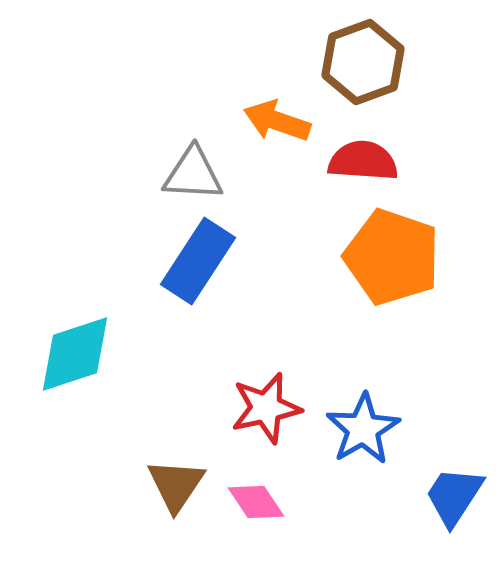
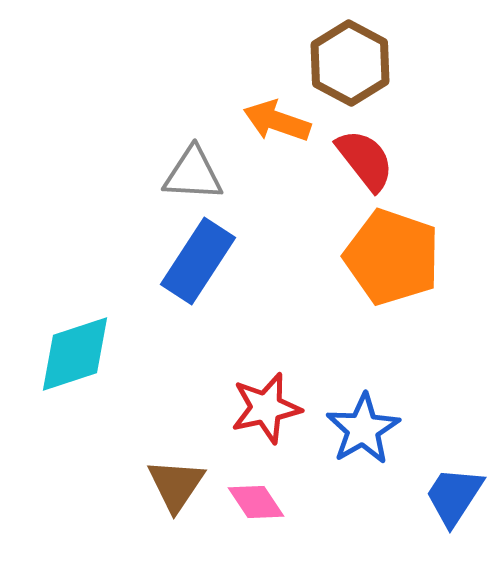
brown hexagon: moved 13 px left, 1 px down; rotated 12 degrees counterclockwise
red semicircle: moved 2 px right, 1 px up; rotated 48 degrees clockwise
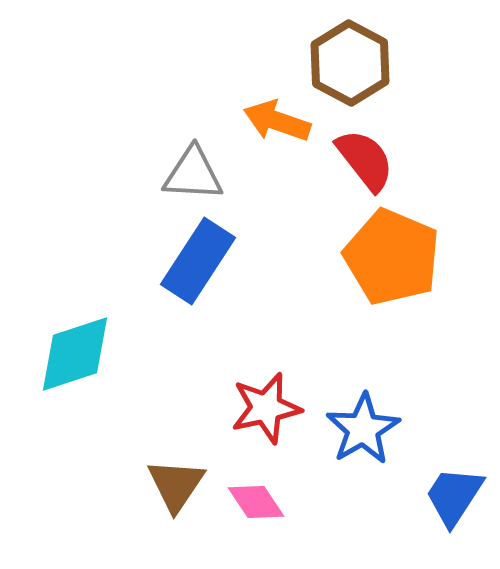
orange pentagon: rotated 4 degrees clockwise
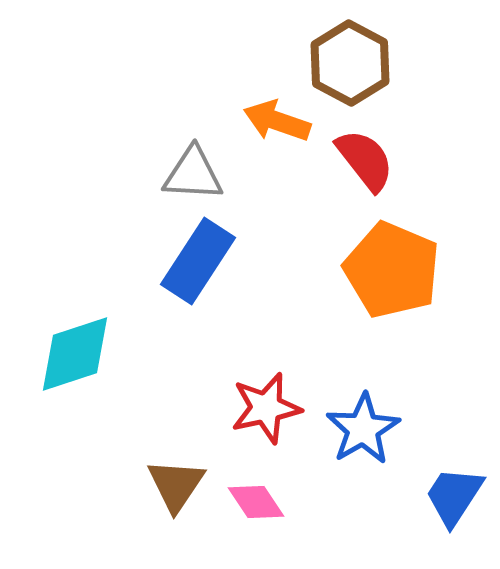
orange pentagon: moved 13 px down
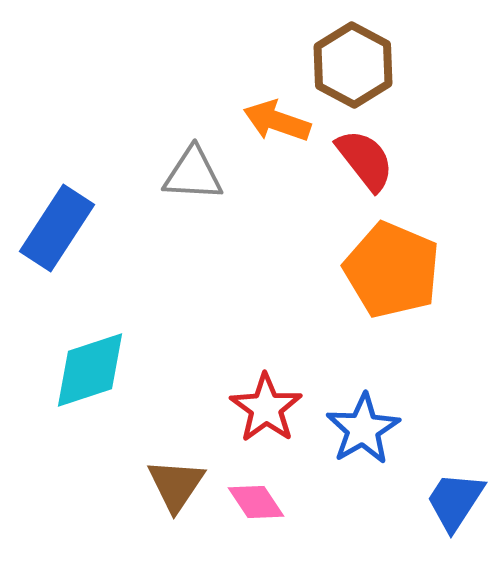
brown hexagon: moved 3 px right, 2 px down
blue rectangle: moved 141 px left, 33 px up
cyan diamond: moved 15 px right, 16 px down
red star: rotated 24 degrees counterclockwise
blue trapezoid: moved 1 px right, 5 px down
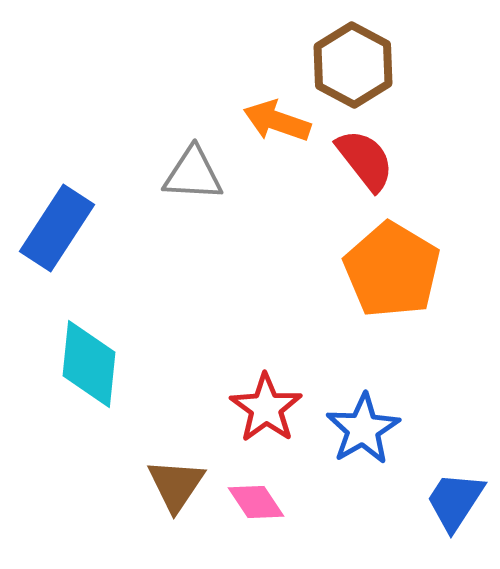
orange pentagon: rotated 8 degrees clockwise
cyan diamond: moved 1 px left, 6 px up; rotated 66 degrees counterclockwise
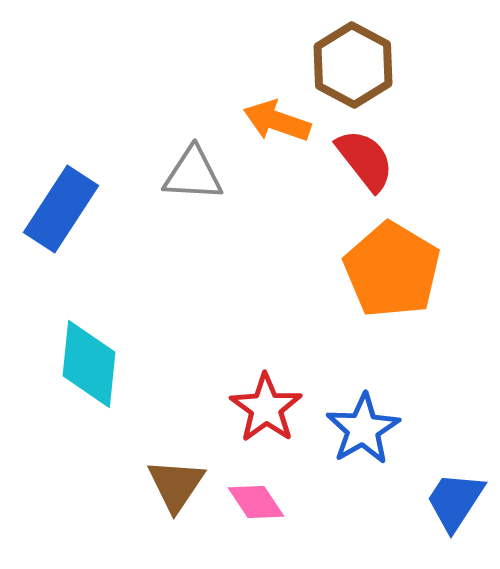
blue rectangle: moved 4 px right, 19 px up
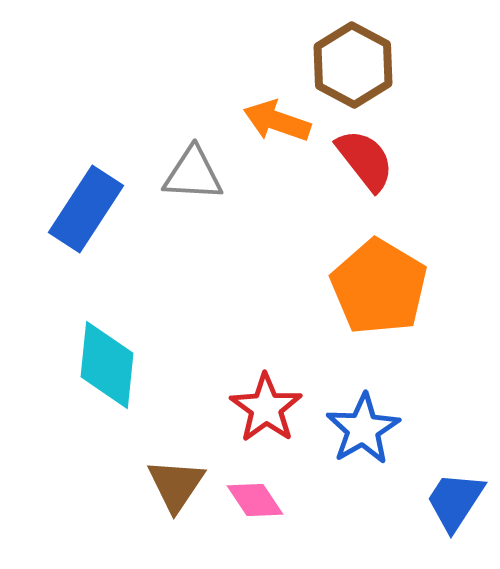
blue rectangle: moved 25 px right
orange pentagon: moved 13 px left, 17 px down
cyan diamond: moved 18 px right, 1 px down
pink diamond: moved 1 px left, 2 px up
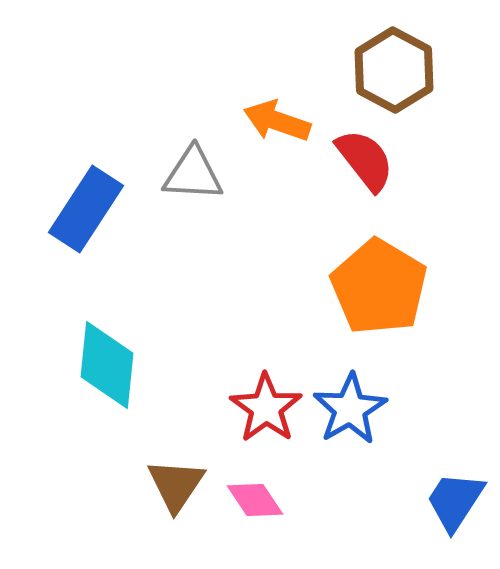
brown hexagon: moved 41 px right, 5 px down
blue star: moved 13 px left, 20 px up
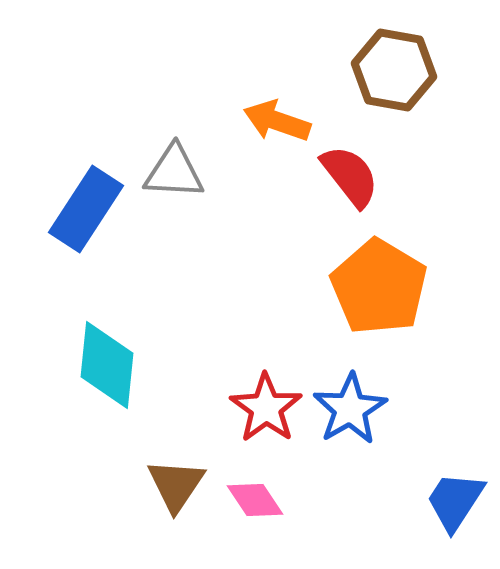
brown hexagon: rotated 18 degrees counterclockwise
red semicircle: moved 15 px left, 16 px down
gray triangle: moved 19 px left, 2 px up
